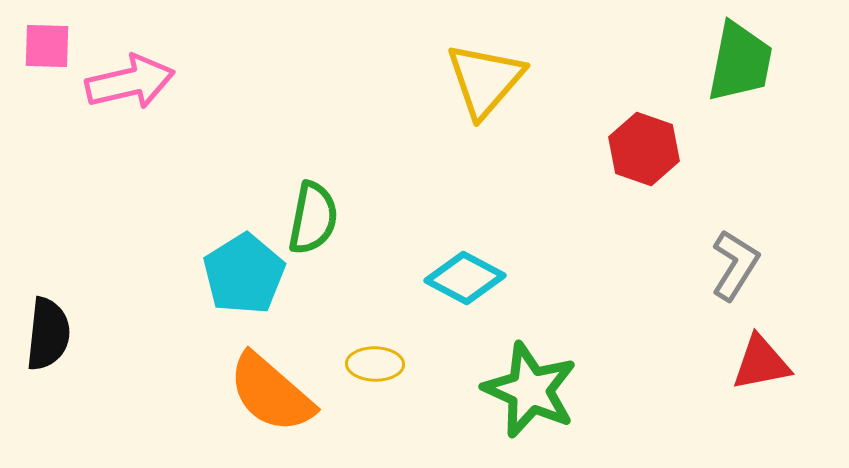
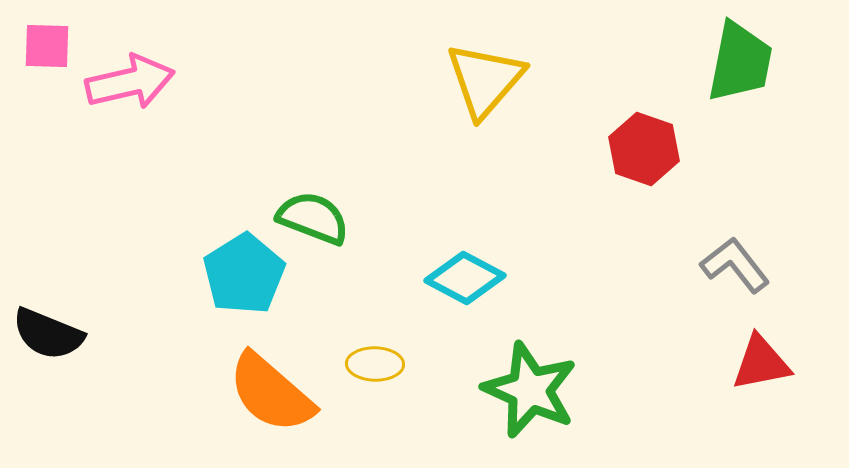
green semicircle: rotated 80 degrees counterclockwise
gray L-shape: rotated 70 degrees counterclockwise
black semicircle: rotated 106 degrees clockwise
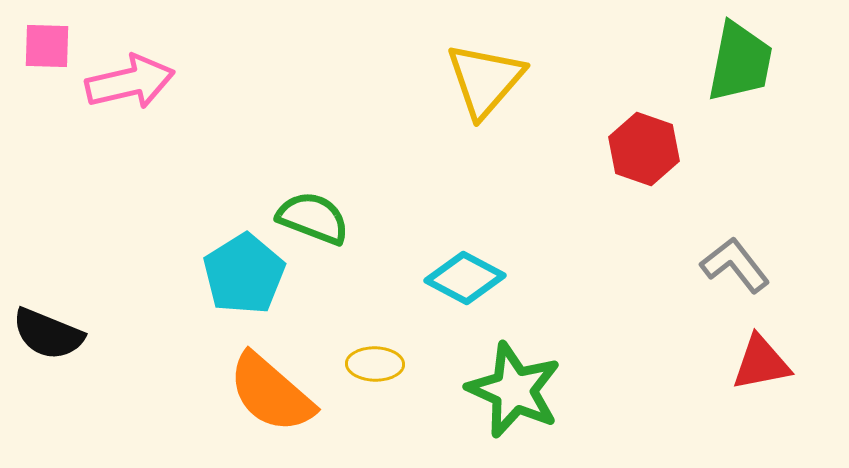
green star: moved 16 px left
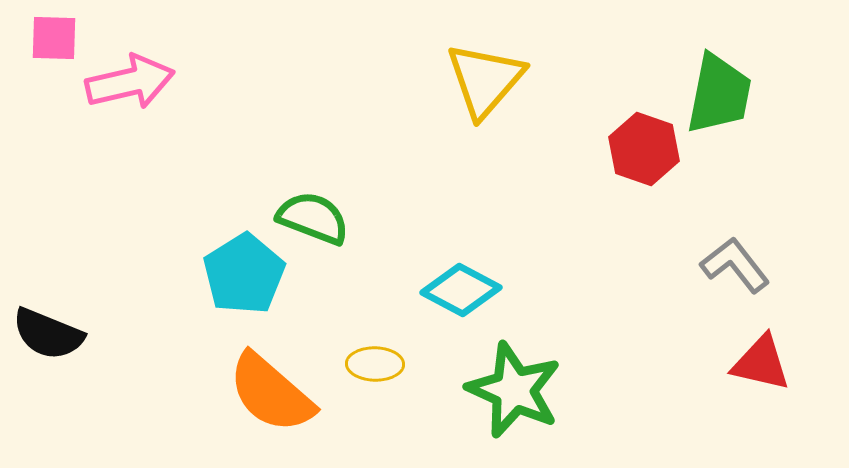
pink square: moved 7 px right, 8 px up
green trapezoid: moved 21 px left, 32 px down
cyan diamond: moved 4 px left, 12 px down
red triangle: rotated 24 degrees clockwise
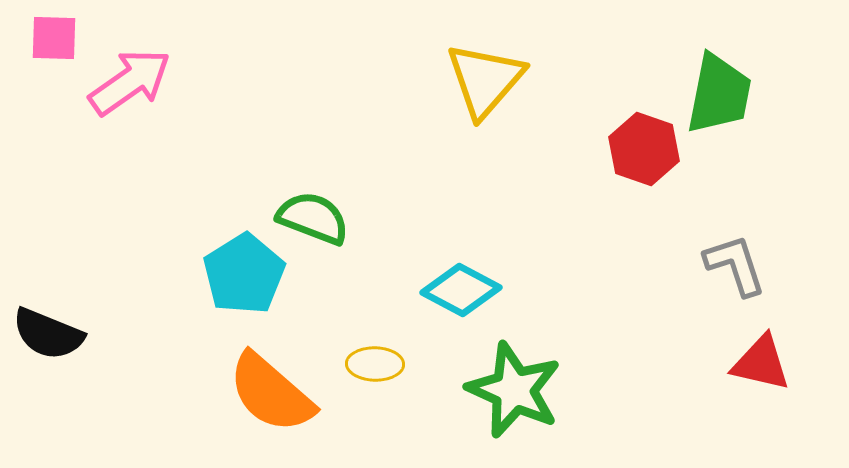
pink arrow: rotated 22 degrees counterclockwise
gray L-shape: rotated 20 degrees clockwise
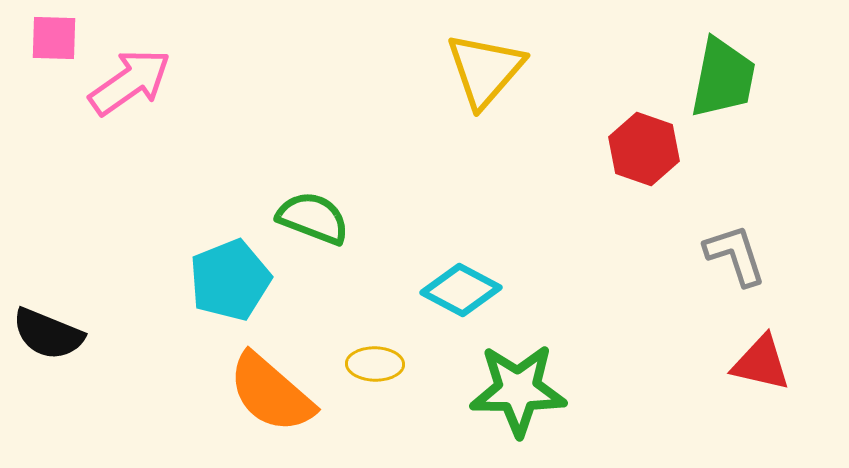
yellow triangle: moved 10 px up
green trapezoid: moved 4 px right, 16 px up
gray L-shape: moved 10 px up
cyan pentagon: moved 14 px left, 6 px down; rotated 10 degrees clockwise
green star: moved 4 px right; rotated 24 degrees counterclockwise
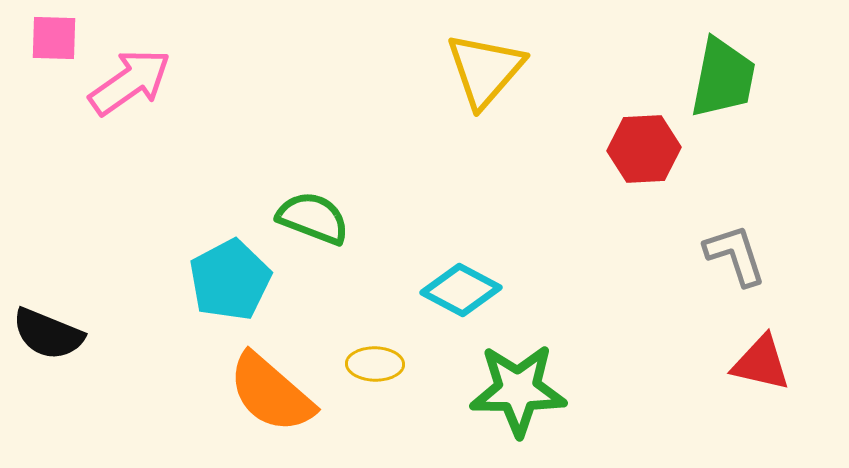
red hexagon: rotated 22 degrees counterclockwise
cyan pentagon: rotated 6 degrees counterclockwise
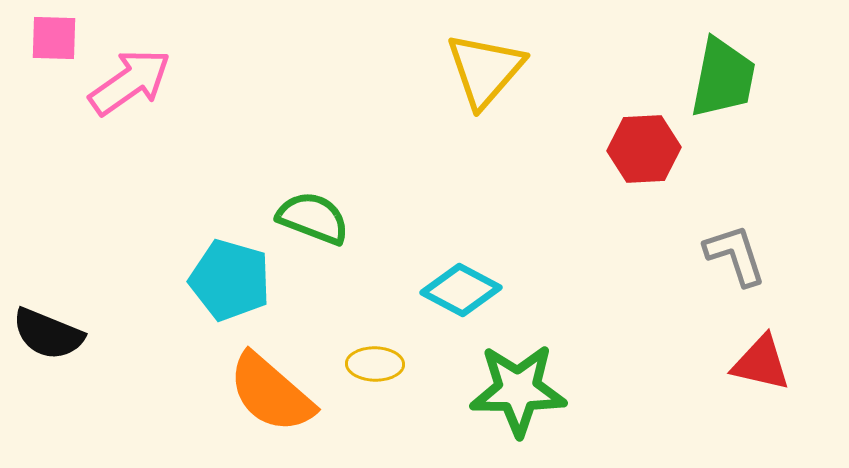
cyan pentagon: rotated 28 degrees counterclockwise
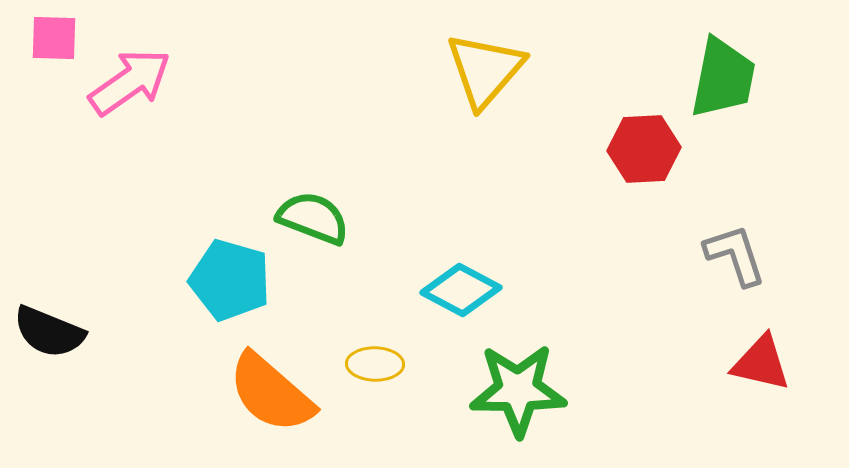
black semicircle: moved 1 px right, 2 px up
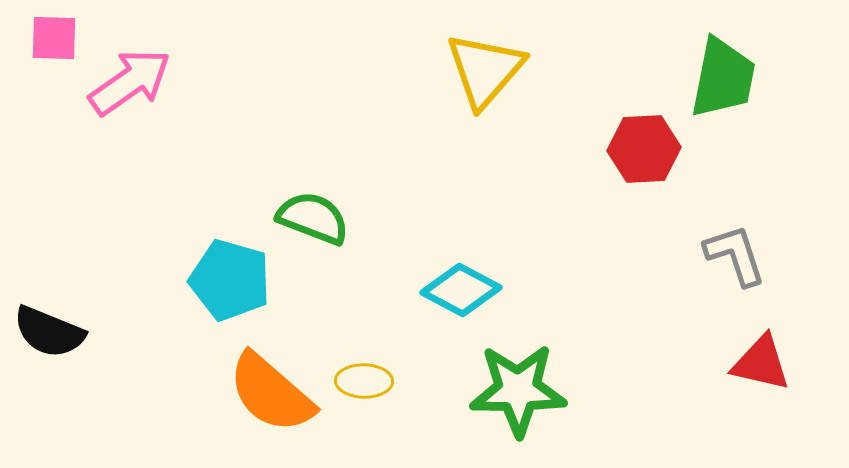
yellow ellipse: moved 11 px left, 17 px down
